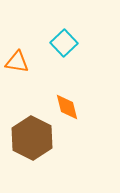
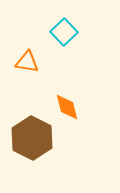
cyan square: moved 11 px up
orange triangle: moved 10 px right
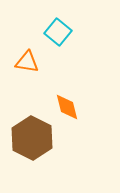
cyan square: moved 6 px left; rotated 8 degrees counterclockwise
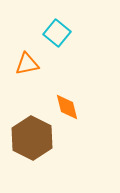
cyan square: moved 1 px left, 1 px down
orange triangle: moved 2 px down; rotated 20 degrees counterclockwise
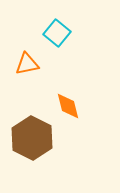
orange diamond: moved 1 px right, 1 px up
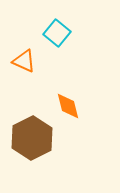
orange triangle: moved 3 px left, 3 px up; rotated 35 degrees clockwise
brown hexagon: rotated 6 degrees clockwise
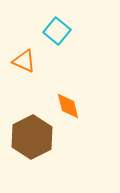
cyan square: moved 2 px up
brown hexagon: moved 1 px up
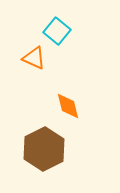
orange triangle: moved 10 px right, 3 px up
brown hexagon: moved 12 px right, 12 px down
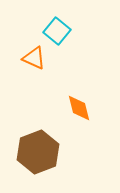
orange diamond: moved 11 px right, 2 px down
brown hexagon: moved 6 px left, 3 px down; rotated 6 degrees clockwise
